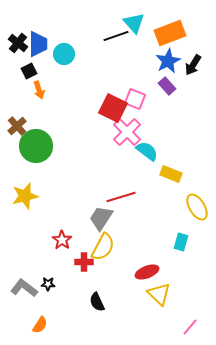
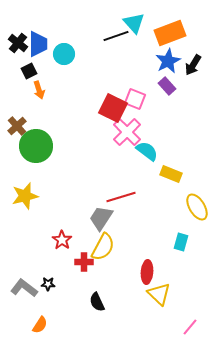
red ellipse: rotated 65 degrees counterclockwise
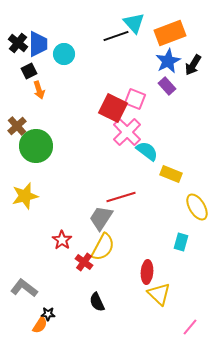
red cross: rotated 36 degrees clockwise
black star: moved 30 px down
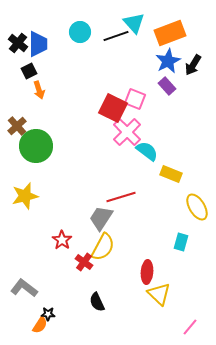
cyan circle: moved 16 px right, 22 px up
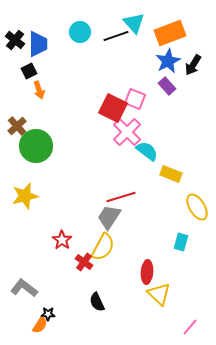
black cross: moved 3 px left, 3 px up
gray trapezoid: moved 8 px right, 1 px up
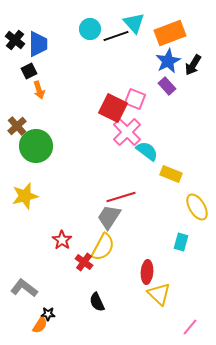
cyan circle: moved 10 px right, 3 px up
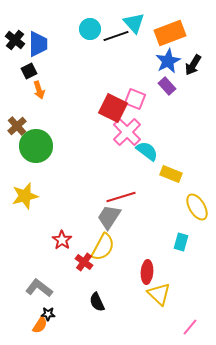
gray L-shape: moved 15 px right
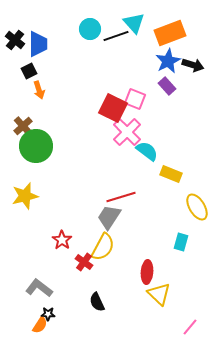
black arrow: rotated 105 degrees counterclockwise
brown cross: moved 6 px right
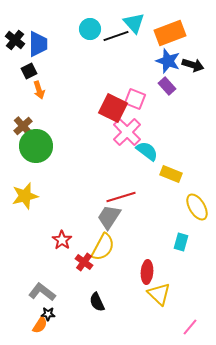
blue star: rotated 25 degrees counterclockwise
gray L-shape: moved 3 px right, 4 px down
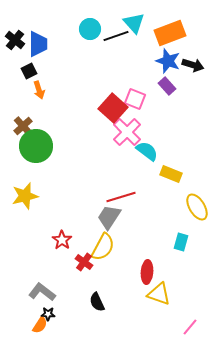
red square: rotated 16 degrees clockwise
yellow triangle: rotated 25 degrees counterclockwise
